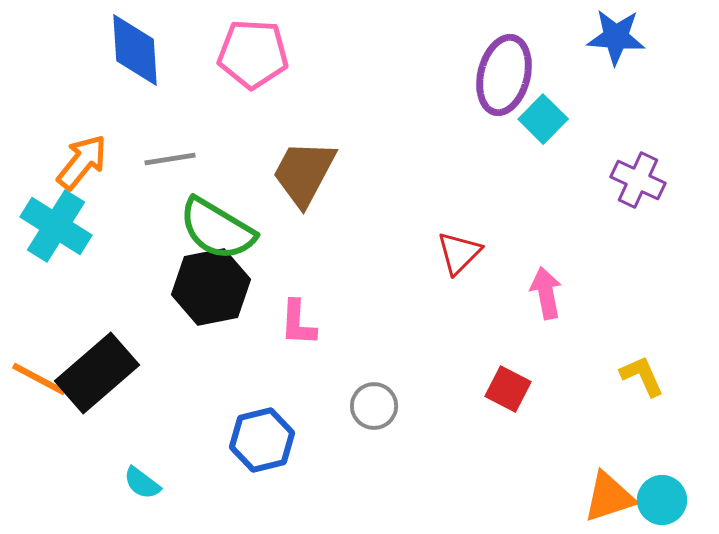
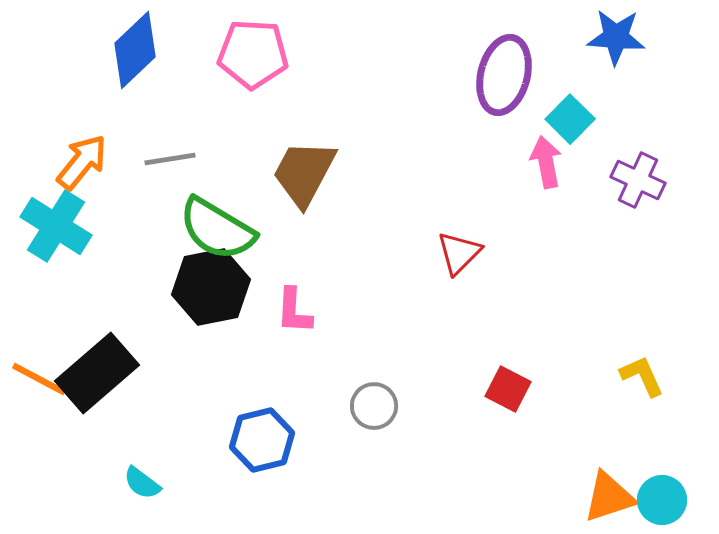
blue diamond: rotated 50 degrees clockwise
cyan square: moved 27 px right
pink arrow: moved 131 px up
pink L-shape: moved 4 px left, 12 px up
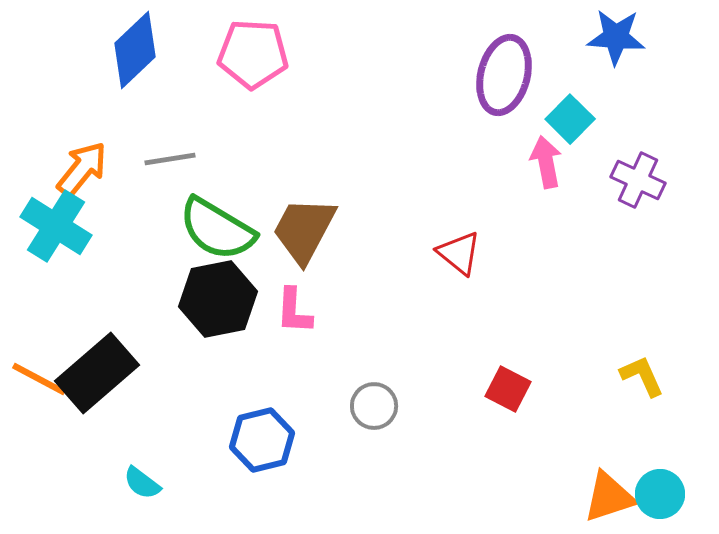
orange arrow: moved 7 px down
brown trapezoid: moved 57 px down
red triangle: rotated 36 degrees counterclockwise
black hexagon: moved 7 px right, 12 px down
cyan circle: moved 2 px left, 6 px up
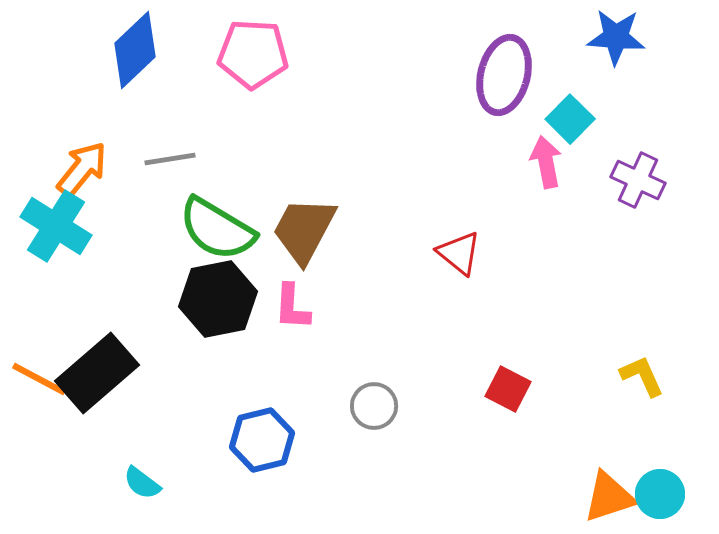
pink L-shape: moved 2 px left, 4 px up
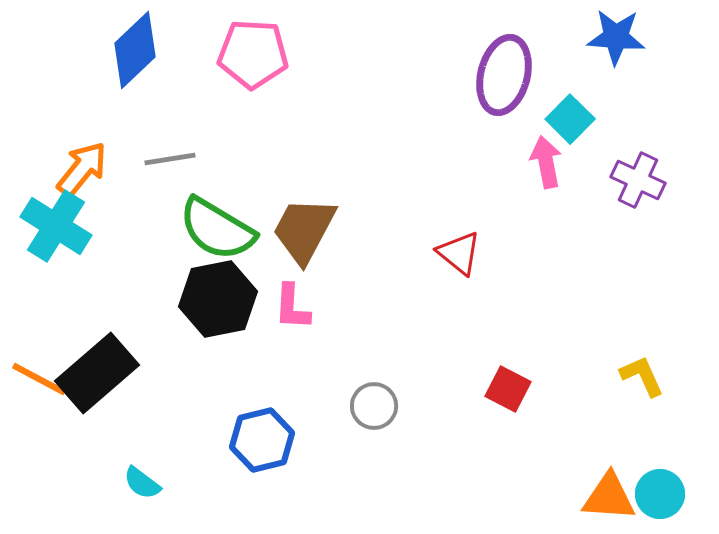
orange triangle: rotated 22 degrees clockwise
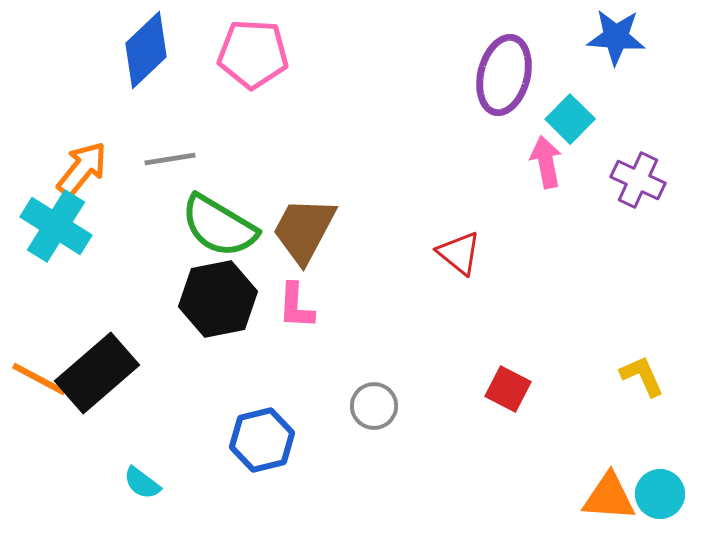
blue diamond: moved 11 px right
green semicircle: moved 2 px right, 3 px up
pink L-shape: moved 4 px right, 1 px up
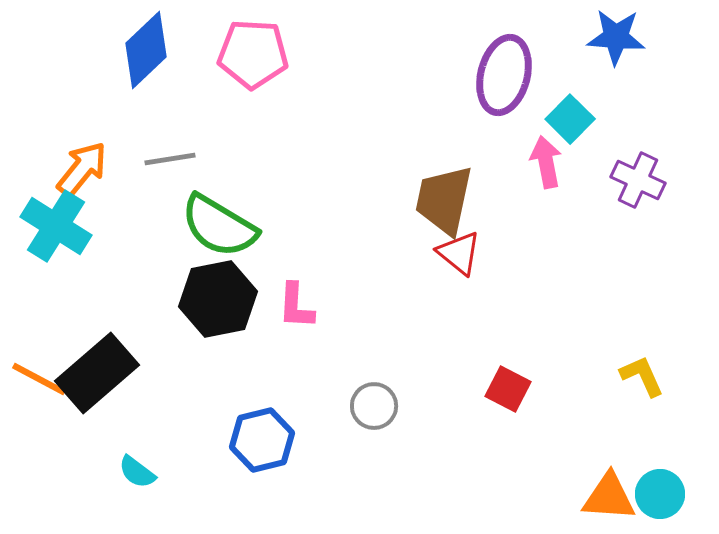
brown trapezoid: moved 140 px right, 30 px up; rotated 16 degrees counterclockwise
cyan semicircle: moved 5 px left, 11 px up
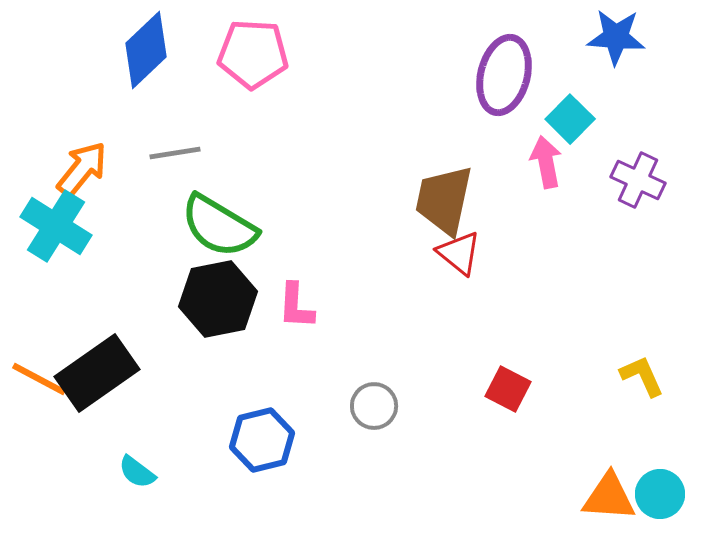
gray line: moved 5 px right, 6 px up
black rectangle: rotated 6 degrees clockwise
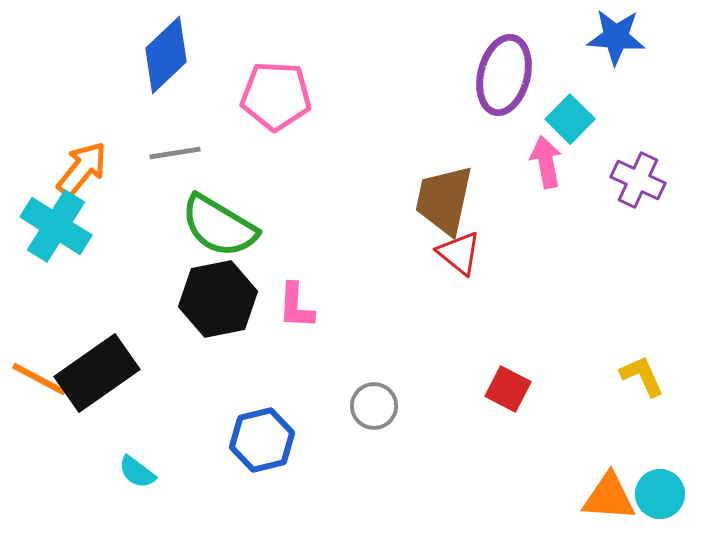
blue diamond: moved 20 px right, 5 px down
pink pentagon: moved 23 px right, 42 px down
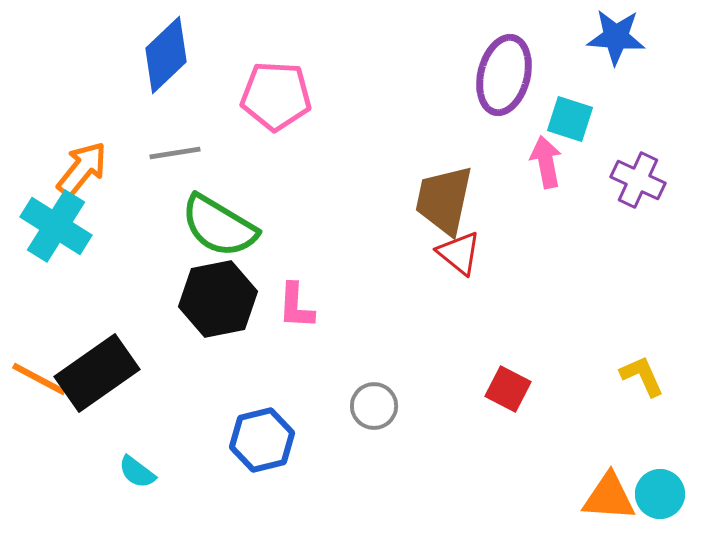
cyan square: rotated 27 degrees counterclockwise
